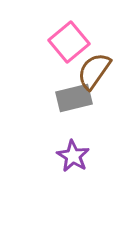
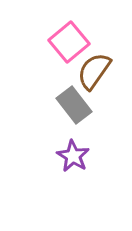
gray rectangle: moved 7 px down; rotated 66 degrees clockwise
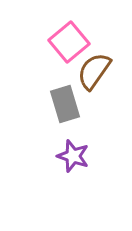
gray rectangle: moved 9 px left, 1 px up; rotated 21 degrees clockwise
purple star: rotated 12 degrees counterclockwise
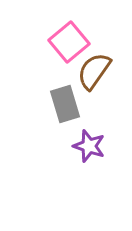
purple star: moved 16 px right, 10 px up
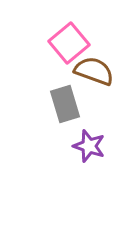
pink square: moved 1 px down
brown semicircle: rotated 75 degrees clockwise
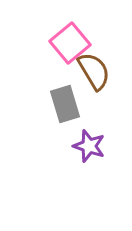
pink square: moved 1 px right
brown semicircle: rotated 39 degrees clockwise
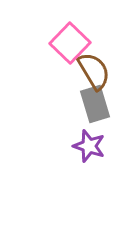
pink square: rotated 6 degrees counterclockwise
gray rectangle: moved 30 px right
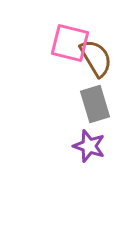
pink square: rotated 30 degrees counterclockwise
brown semicircle: moved 2 px right, 13 px up
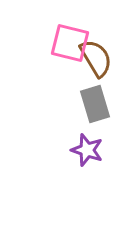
purple star: moved 2 px left, 4 px down
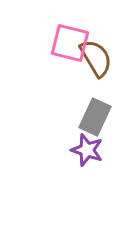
gray rectangle: moved 13 px down; rotated 42 degrees clockwise
